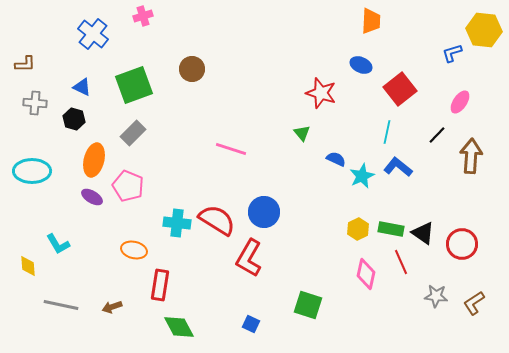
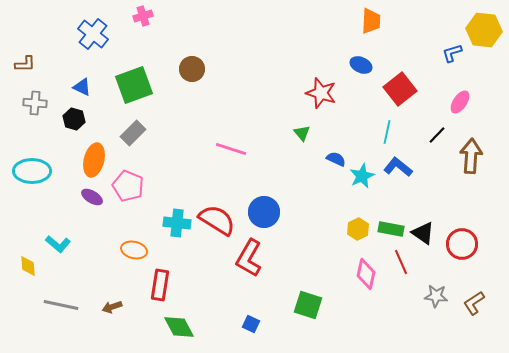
cyan L-shape at (58, 244): rotated 20 degrees counterclockwise
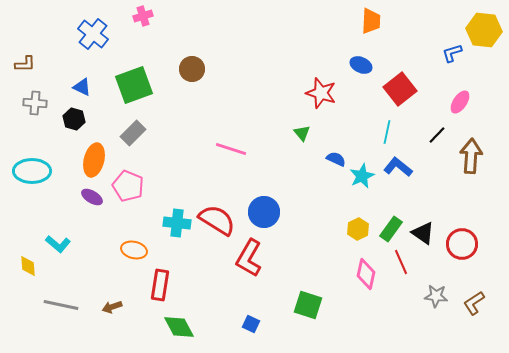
green rectangle at (391, 229): rotated 65 degrees counterclockwise
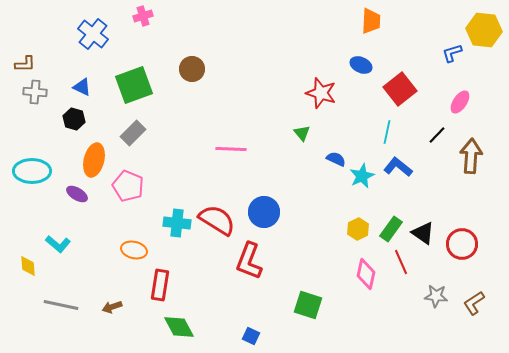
gray cross at (35, 103): moved 11 px up
pink line at (231, 149): rotated 16 degrees counterclockwise
purple ellipse at (92, 197): moved 15 px left, 3 px up
red L-shape at (249, 258): moved 3 px down; rotated 9 degrees counterclockwise
blue square at (251, 324): moved 12 px down
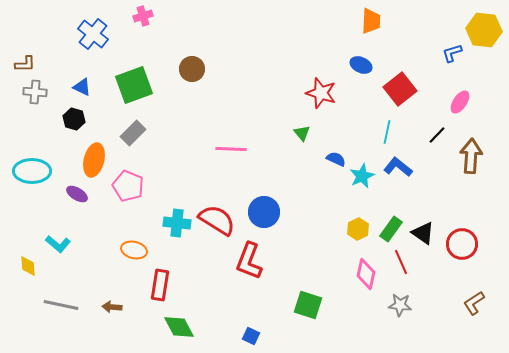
gray star at (436, 296): moved 36 px left, 9 px down
brown arrow at (112, 307): rotated 24 degrees clockwise
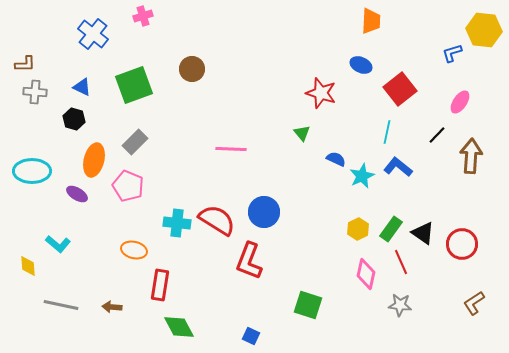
gray rectangle at (133, 133): moved 2 px right, 9 px down
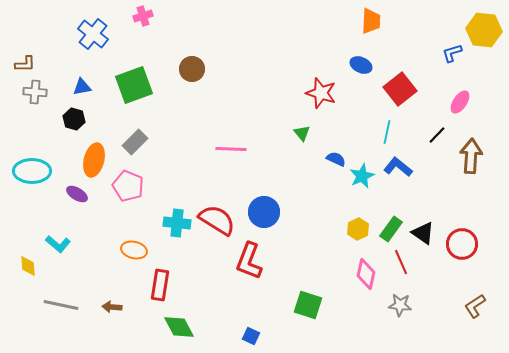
blue triangle at (82, 87): rotated 36 degrees counterclockwise
brown L-shape at (474, 303): moved 1 px right, 3 px down
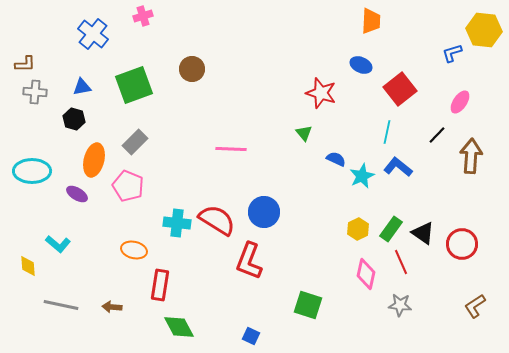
green triangle at (302, 133): moved 2 px right
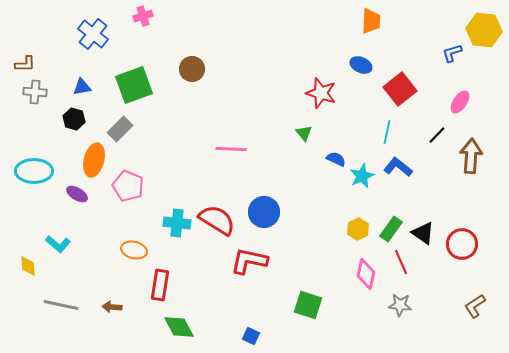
gray rectangle at (135, 142): moved 15 px left, 13 px up
cyan ellipse at (32, 171): moved 2 px right
red L-shape at (249, 261): rotated 81 degrees clockwise
